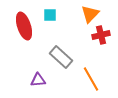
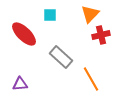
red ellipse: moved 8 px down; rotated 28 degrees counterclockwise
purple triangle: moved 18 px left, 4 px down
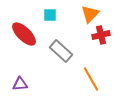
gray rectangle: moved 6 px up
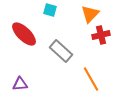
cyan square: moved 5 px up; rotated 16 degrees clockwise
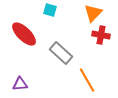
orange triangle: moved 3 px right, 1 px up
red cross: rotated 24 degrees clockwise
gray rectangle: moved 2 px down
orange line: moved 4 px left, 1 px down
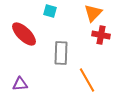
cyan square: moved 1 px down
gray rectangle: rotated 50 degrees clockwise
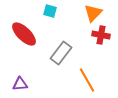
gray rectangle: rotated 35 degrees clockwise
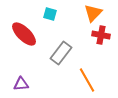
cyan square: moved 3 px down
purple triangle: moved 1 px right
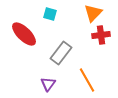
red cross: rotated 18 degrees counterclockwise
purple triangle: moved 27 px right; rotated 49 degrees counterclockwise
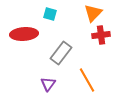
red ellipse: rotated 48 degrees counterclockwise
